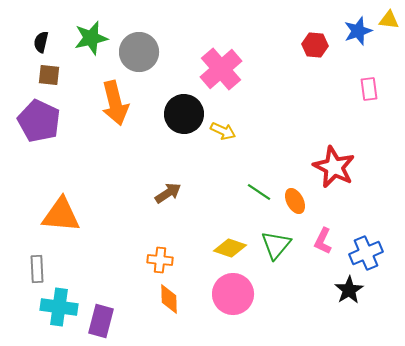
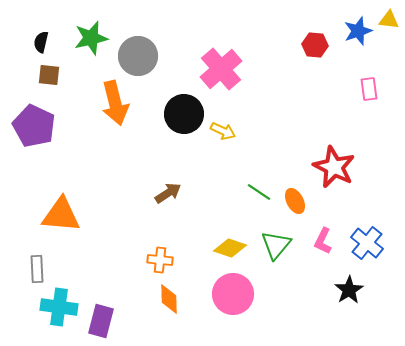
gray circle: moved 1 px left, 4 px down
purple pentagon: moved 5 px left, 5 px down
blue cross: moved 1 px right, 10 px up; rotated 28 degrees counterclockwise
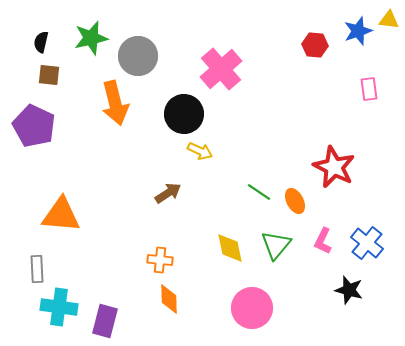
yellow arrow: moved 23 px left, 20 px down
yellow diamond: rotated 60 degrees clockwise
black star: rotated 24 degrees counterclockwise
pink circle: moved 19 px right, 14 px down
purple rectangle: moved 4 px right
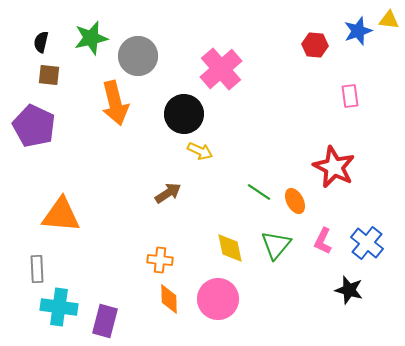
pink rectangle: moved 19 px left, 7 px down
pink circle: moved 34 px left, 9 px up
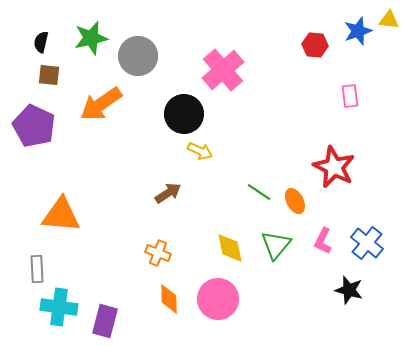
pink cross: moved 2 px right, 1 px down
orange arrow: moved 14 px left, 1 px down; rotated 69 degrees clockwise
orange cross: moved 2 px left, 7 px up; rotated 15 degrees clockwise
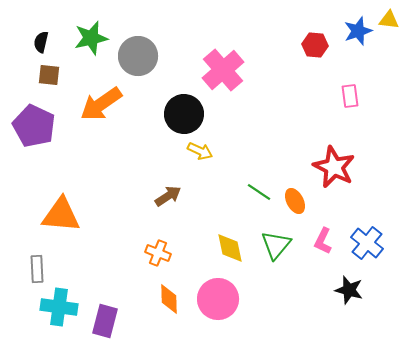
brown arrow: moved 3 px down
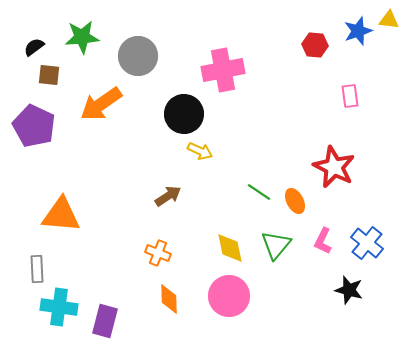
green star: moved 9 px left, 1 px up; rotated 8 degrees clockwise
black semicircle: moved 7 px left, 5 px down; rotated 40 degrees clockwise
pink cross: rotated 30 degrees clockwise
pink circle: moved 11 px right, 3 px up
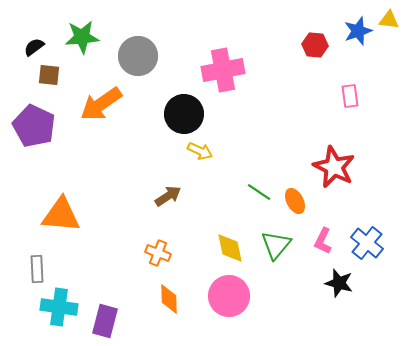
black star: moved 10 px left, 7 px up
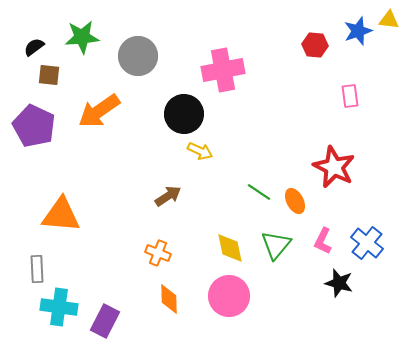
orange arrow: moved 2 px left, 7 px down
purple rectangle: rotated 12 degrees clockwise
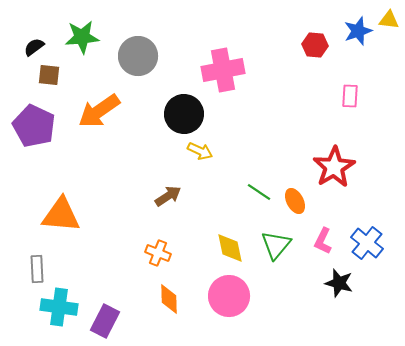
pink rectangle: rotated 10 degrees clockwise
red star: rotated 15 degrees clockwise
